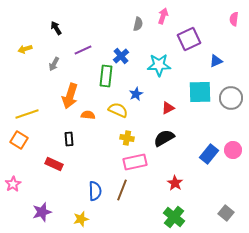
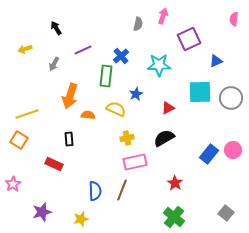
yellow semicircle: moved 2 px left, 1 px up
yellow cross: rotated 24 degrees counterclockwise
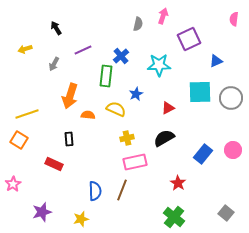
blue rectangle: moved 6 px left
red star: moved 3 px right
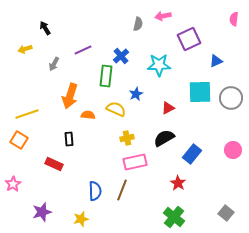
pink arrow: rotated 119 degrees counterclockwise
black arrow: moved 11 px left
blue rectangle: moved 11 px left
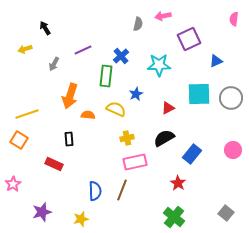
cyan square: moved 1 px left, 2 px down
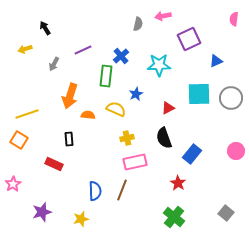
black semicircle: rotated 80 degrees counterclockwise
pink circle: moved 3 px right, 1 px down
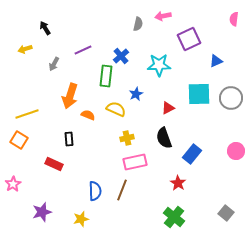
orange semicircle: rotated 16 degrees clockwise
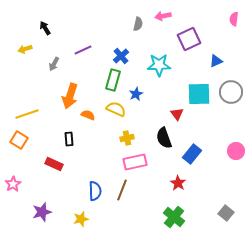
green rectangle: moved 7 px right, 4 px down; rotated 10 degrees clockwise
gray circle: moved 6 px up
red triangle: moved 9 px right, 6 px down; rotated 40 degrees counterclockwise
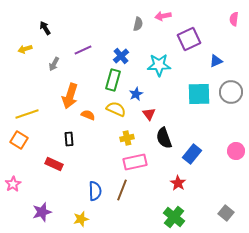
red triangle: moved 28 px left
